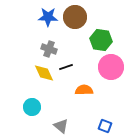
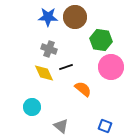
orange semicircle: moved 1 px left, 1 px up; rotated 42 degrees clockwise
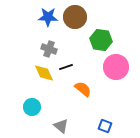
pink circle: moved 5 px right
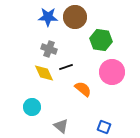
pink circle: moved 4 px left, 5 px down
blue square: moved 1 px left, 1 px down
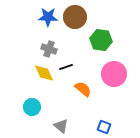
pink circle: moved 2 px right, 2 px down
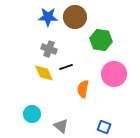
orange semicircle: rotated 120 degrees counterclockwise
cyan circle: moved 7 px down
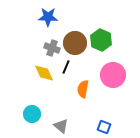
brown circle: moved 26 px down
green hexagon: rotated 15 degrees clockwise
gray cross: moved 3 px right, 1 px up
black line: rotated 48 degrees counterclockwise
pink circle: moved 1 px left, 1 px down
